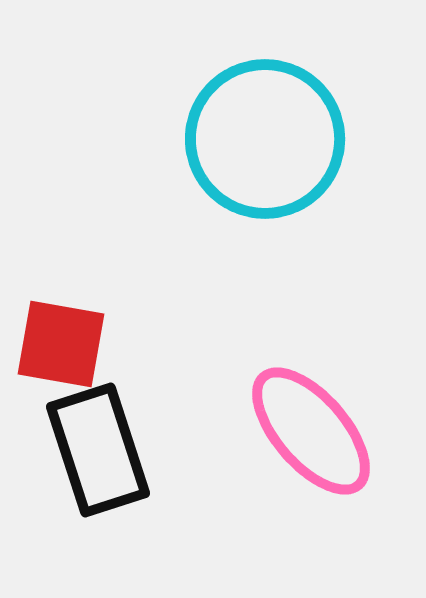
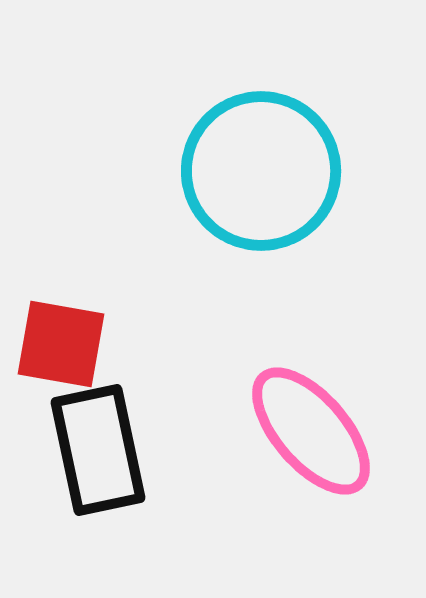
cyan circle: moved 4 px left, 32 px down
black rectangle: rotated 6 degrees clockwise
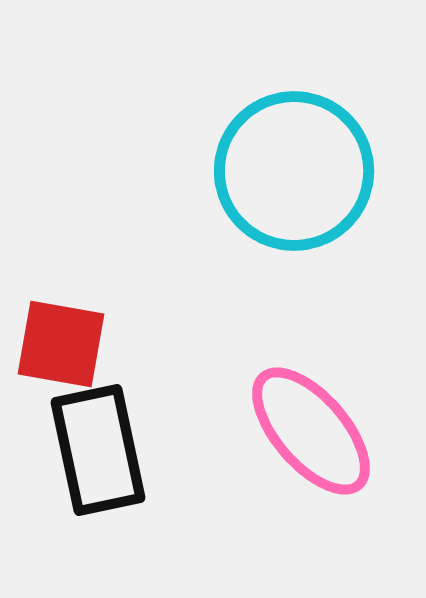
cyan circle: moved 33 px right
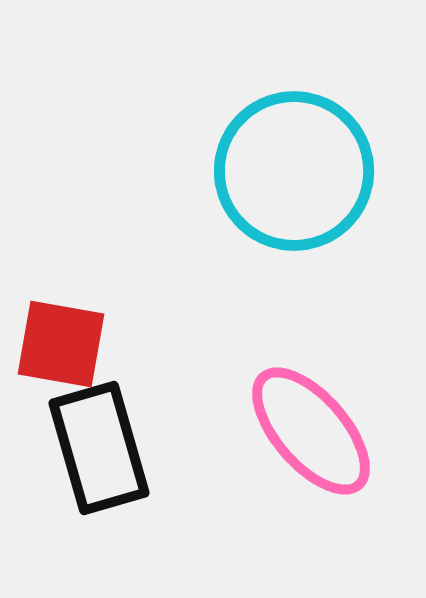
black rectangle: moved 1 px right, 2 px up; rotated 4 degrees counterclockwise
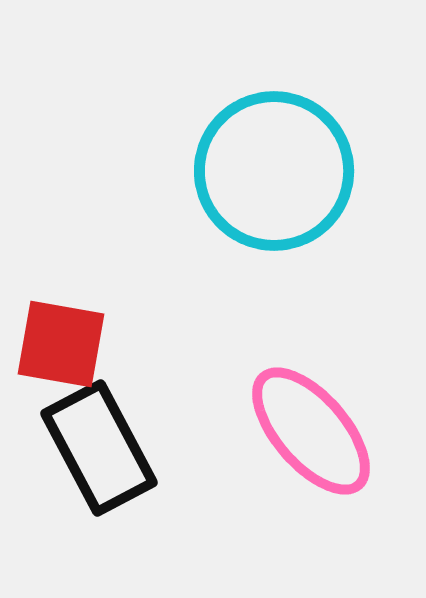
cyan circle: moved 20 px left
black rectangle: rotated 12 degrees counterclockwise
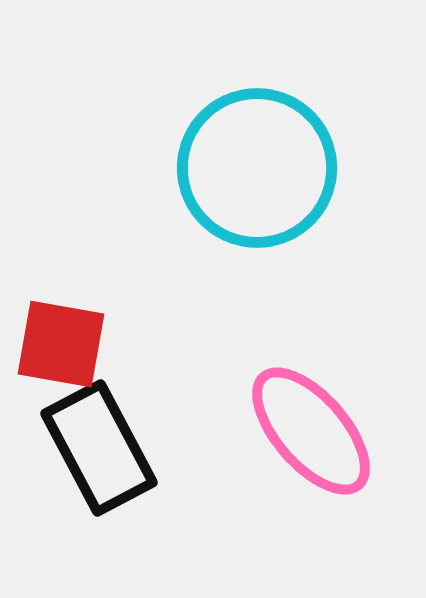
cyan circle: moved 17 px left, 3 px up
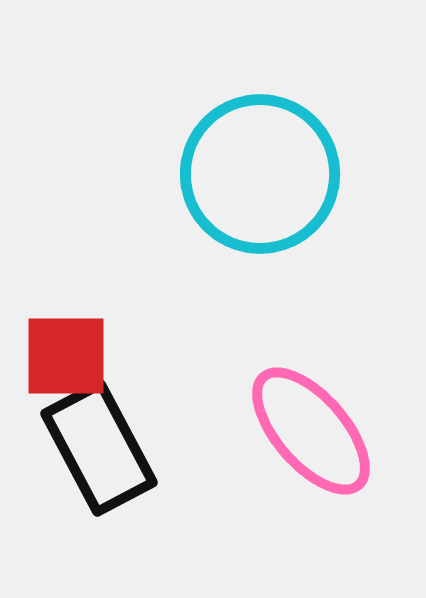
cyan circle: moved 3 px right, 6 px down
red square: moved 5 px right, 12 px down; rotated 10 degrees counterclockwise
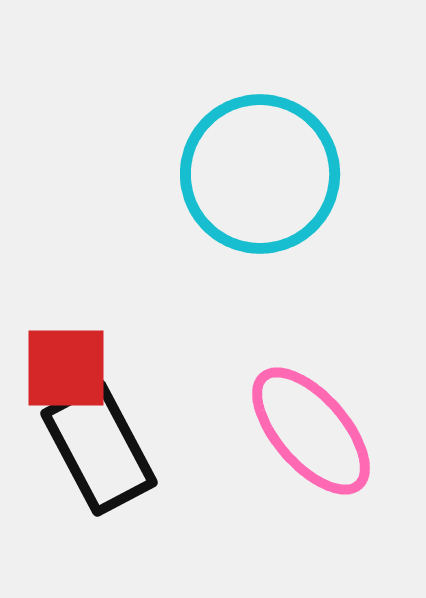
red square: moved 12 px down
